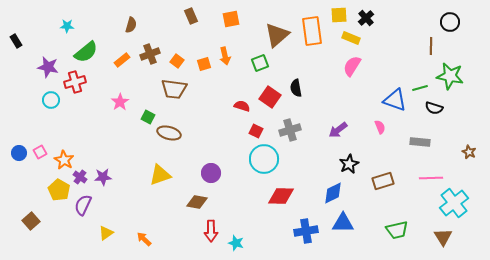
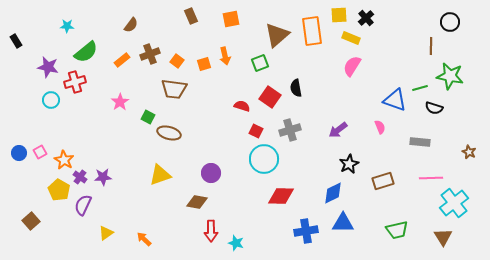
brown semicircle at (131, 25): rotated 21 degrees clockwise
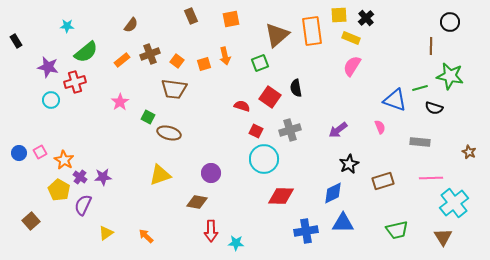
orange arrow at (144, 239): moved 2 px right, 3 px up
cyan star at (236, 243): rotated 14 degrees counterclockwise
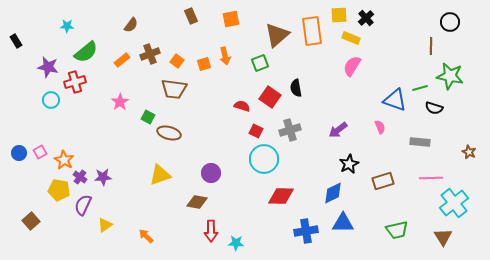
yellow pentagon at (59, 190): rotated 20 degrees counterclockwise
yellow triangle at (106, 233): moved 1 px left, 8 px up
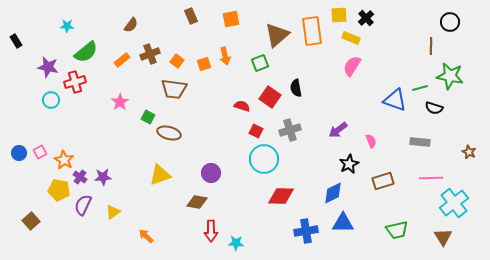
pink semicircle at (380, 127): moved 9 px left, 14 px down
yellow triangle at (105, 225): moved 8 px right, 13 px up
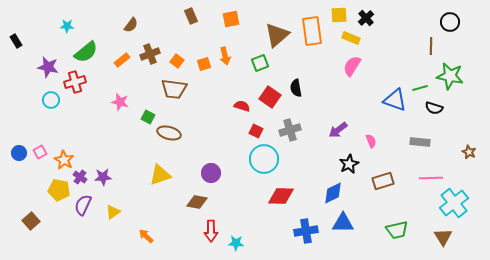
pink star at (120, 102): rotated 24 degrees counterclockwise
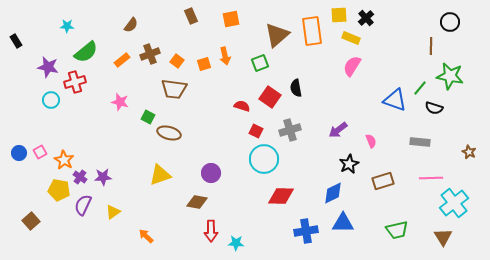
green line at (420, 88): rotated 35 degrees counterclockwise
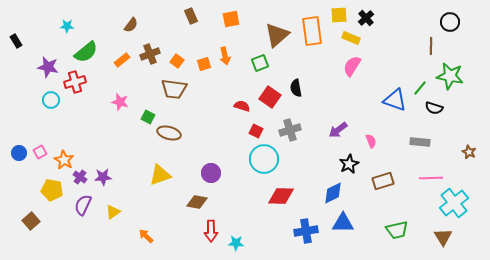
yellow pentagon at (59, 190): moved 7 px left
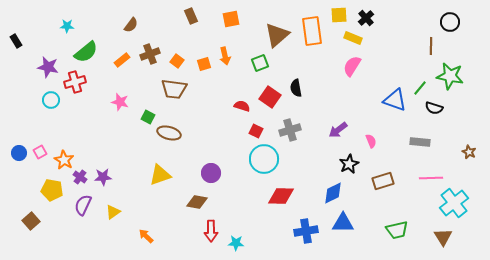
yellow rectangle at (351, 38): moved 2 px right
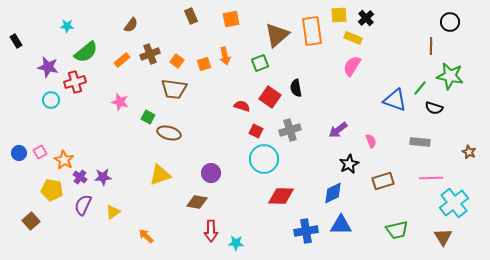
blue triangle at (343, 223): moved 2 px left, 2 px down
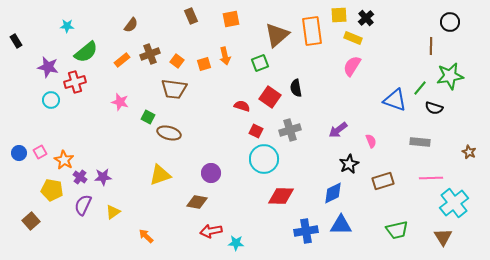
green star at (450, 76): rotated 20 degrees counterclockwise
red arrow at (211, 231): rotated 80 degrees clockwise
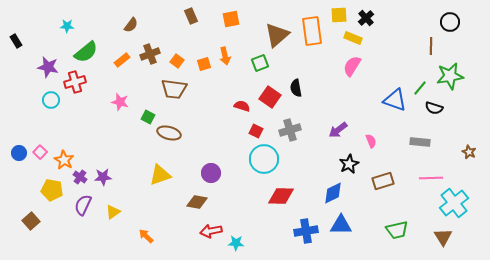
pink square at (40, 152): rotated 16 degrees counterclockwise
